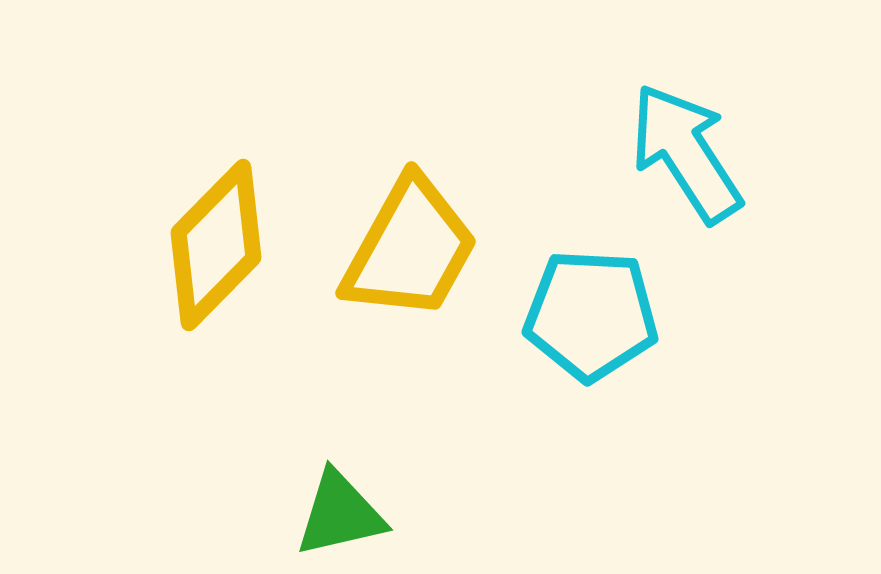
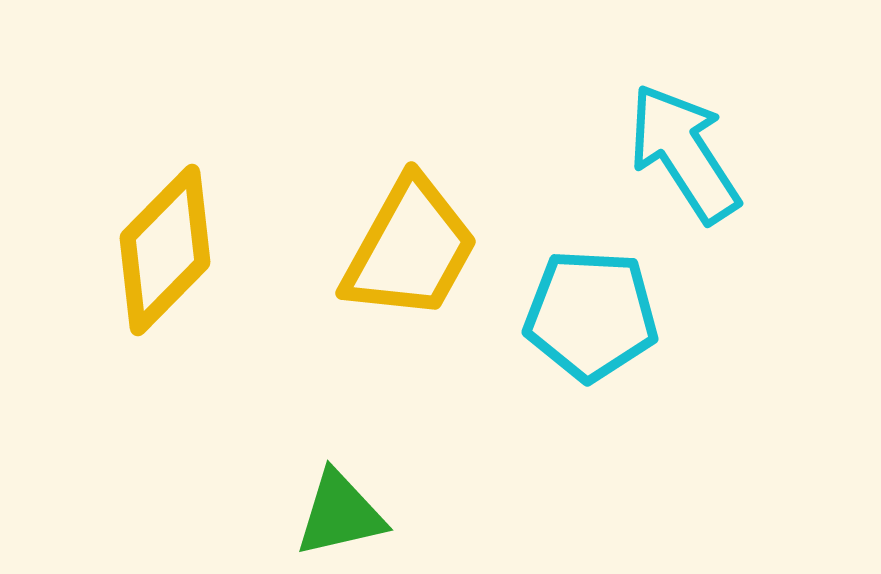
cyan arrow: moved 2 px left
yellow diamond: moved 51 px left, 5 px down
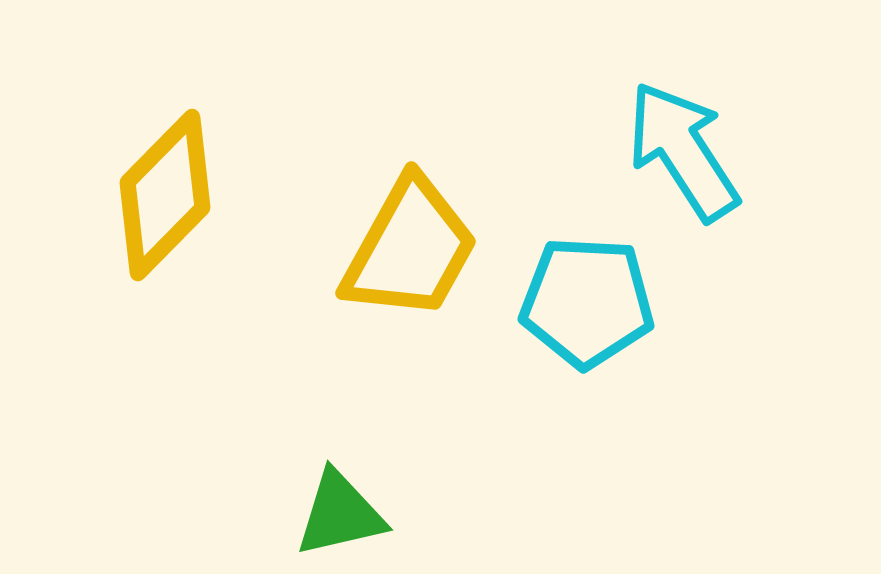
cyan arrow: moved 1 px left, 2 px up
yellow diamond: moved 55 px up
cyan pentagon: moved 4 px left, 13 px up
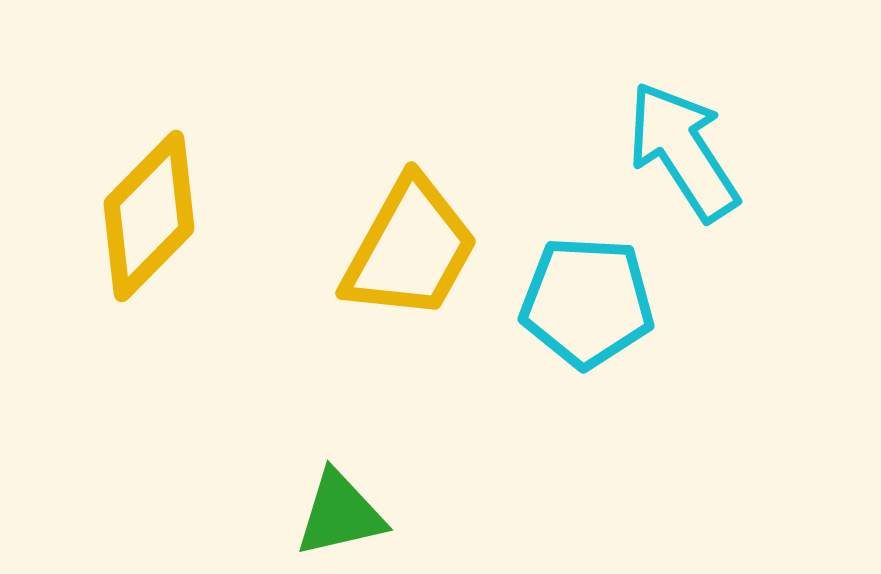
yellow diamond: moved 16 px left, 21 px down
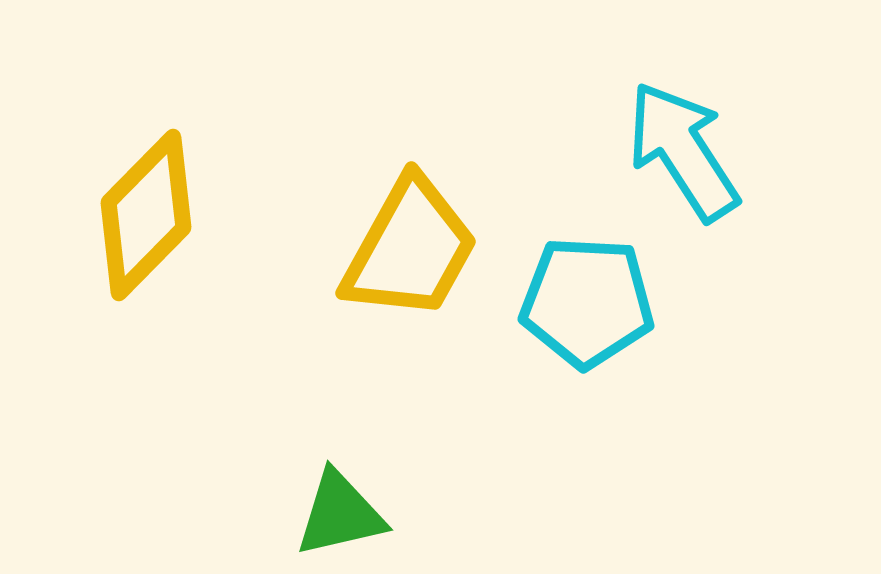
yellow diamond: moved 3 px left, 1 px up
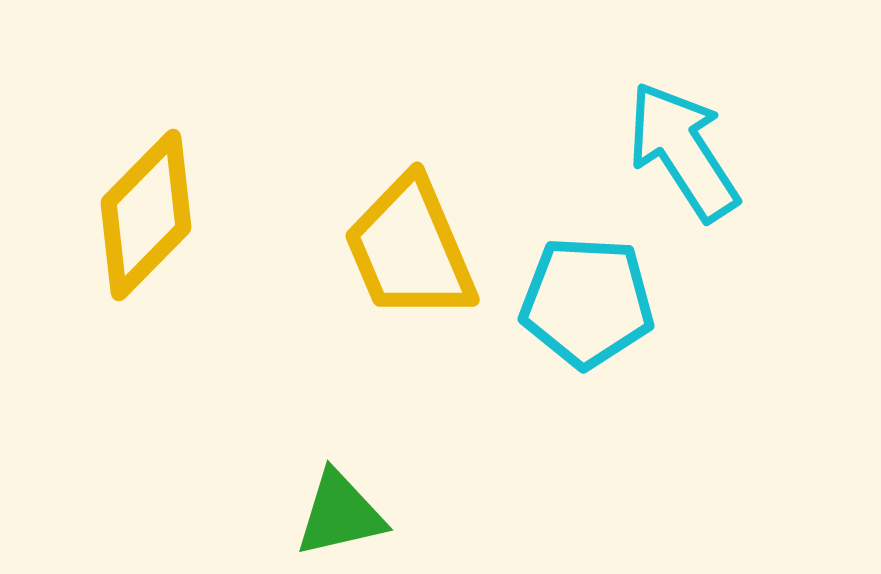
yellow trapezoid: rotated 128 degrees clockwise
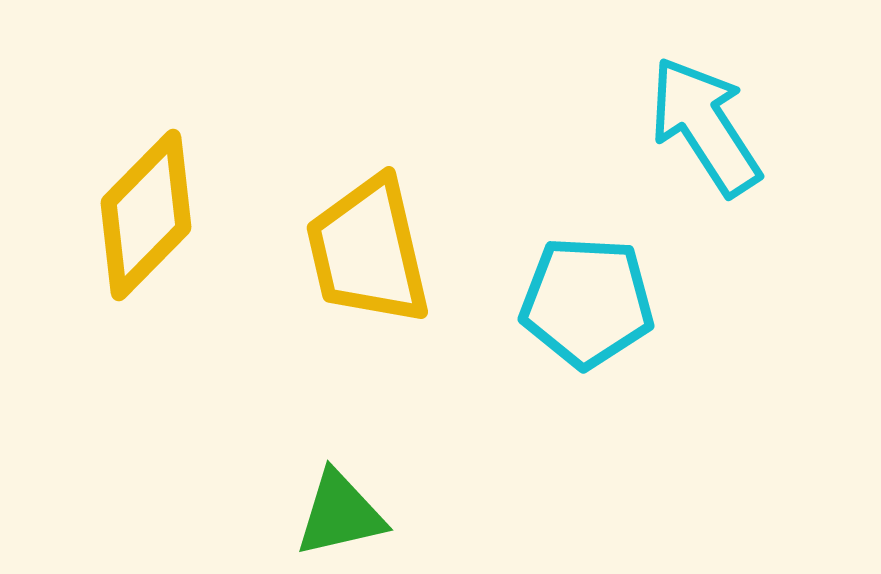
cyan arrow: moved 22 px right, 25 px up
yellow trapezoid: moved 42 px left, 2 px down; rotated 10 degrees clockwise
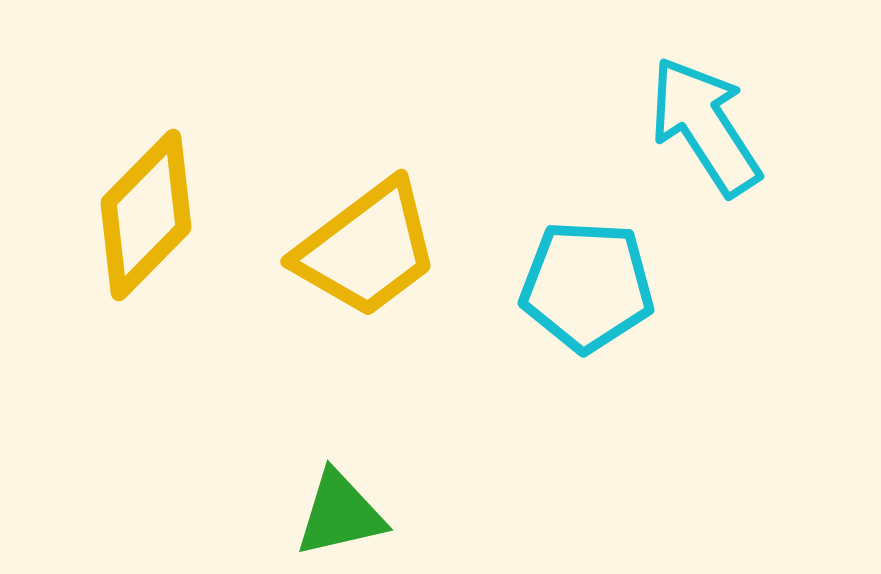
yellow trapezoid: moved 1 px left, 2 px up; rotated 114 degrees counterclockwise
cyan pentagon: moved 16 px up
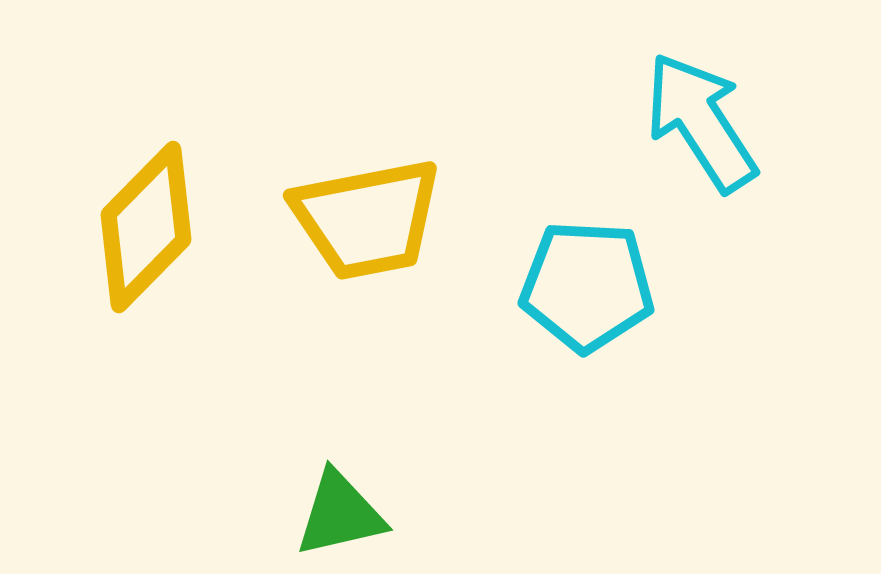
cyan arrow: moved 4 px left, 4 px up
yellow diamond: moved 12 px down
yellow trapezoid: moved 30 px up; rotated 26 degrees clockwise
